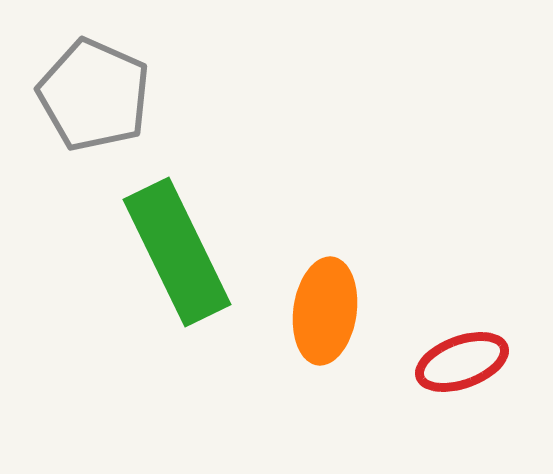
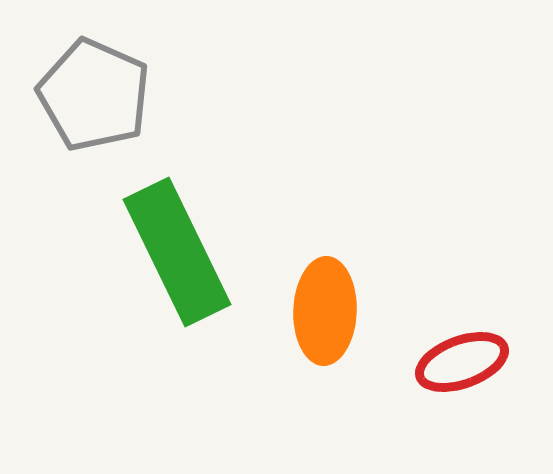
orange ellipse: rotated 6 degrees counterclockwise
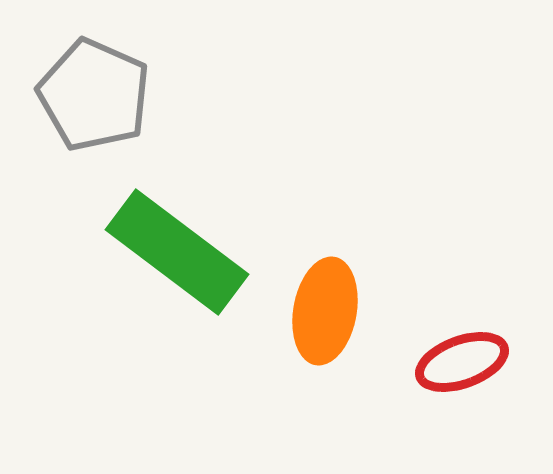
green rectangle: rotated 27 degrees counterclockwise
orange ellipse: rotated 8 degrees clockwise
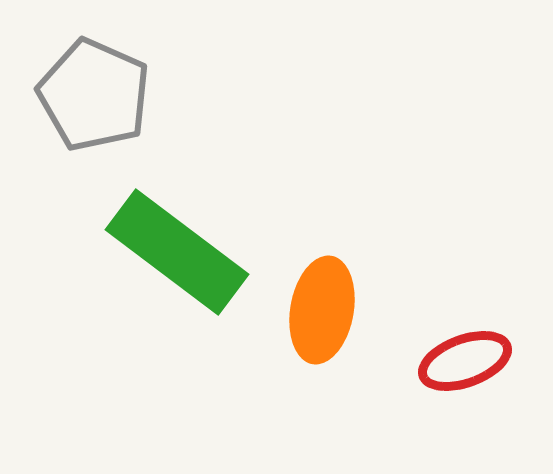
orange ellipse: moved 3 px left, 1 px up
red ellipse: moved 3 px right, 1 px up
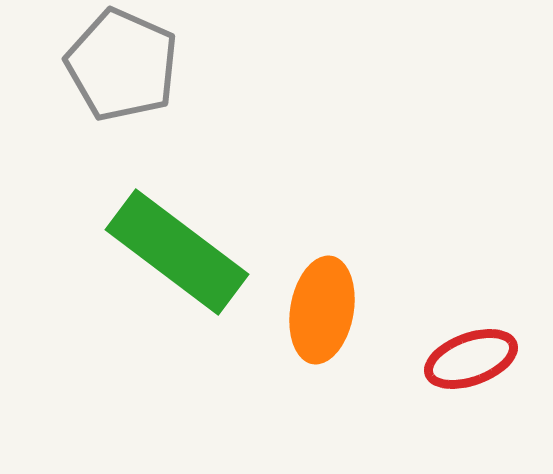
gray pentagon: moved 28 px right, 30 px up
red ellipse: moved 6 px right, 2 px up
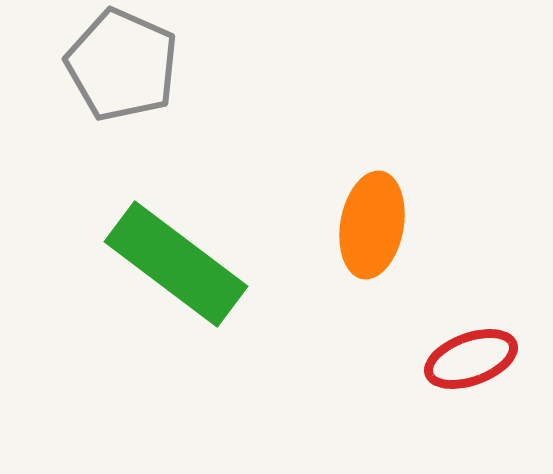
green rectangle: moved 1 px left, 12 px down
orange ellipse: moved 50 px right, 85 px up
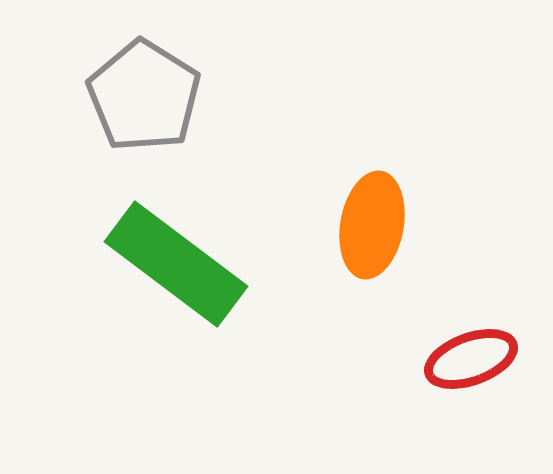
gray pentagon: moved 22 px right, 31 px down; rotated 8 degrees clockwise
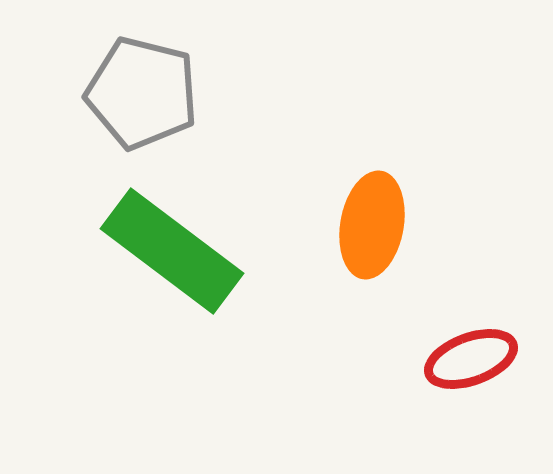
gray pentagon: moved 2 px left, 3 px up; rotated 18 degrees counterclockwise
green rectangle: moved 4 px left, 13 px up
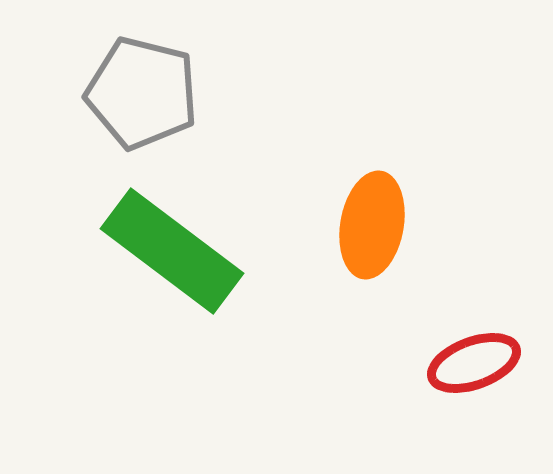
red ellipse: moved 3 px right, 4 px down
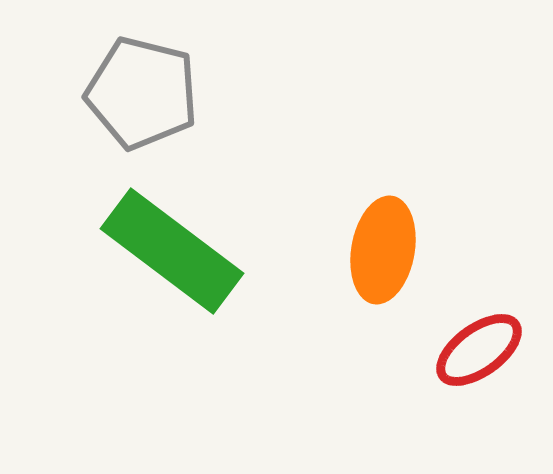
orange ellipse: moved 11 px right, 25 px down
red ellipse: moved 5 px right, 13 px up; rotated 16 degrees counterclockwise
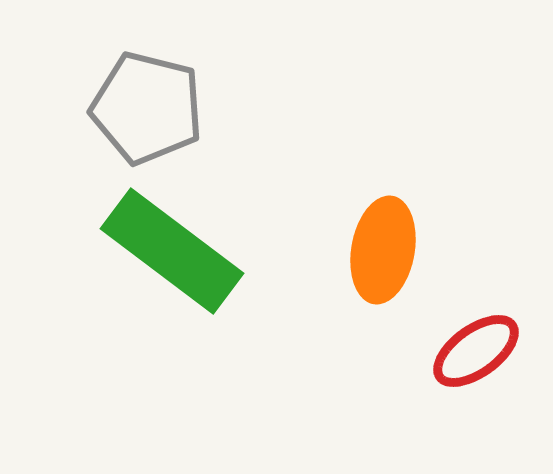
gray pentagon: moved 5 px right, 15 px down
red ellipse: moved 3 px left, 1 px down
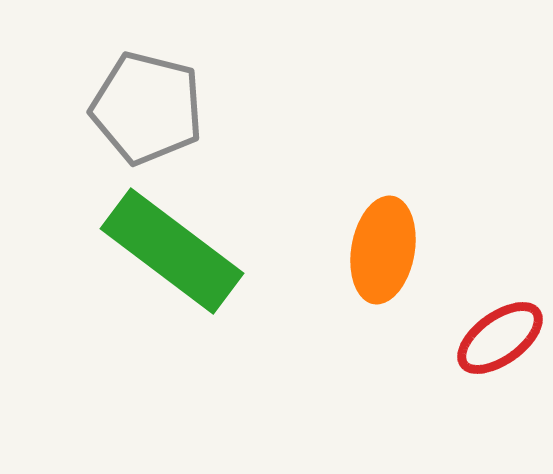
red ellipse: moved 24 px right, 13 px up
